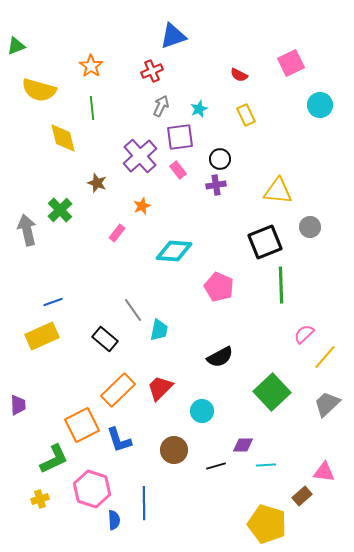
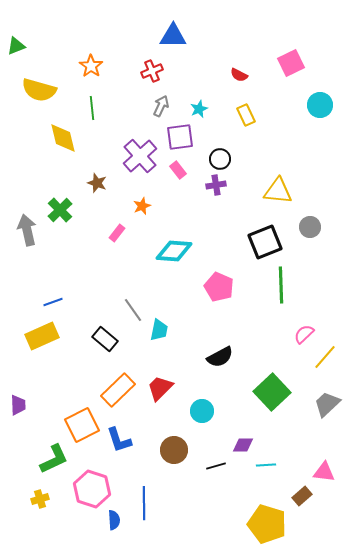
blue triangle at (173, 36): rotated 20 degrees clockwise
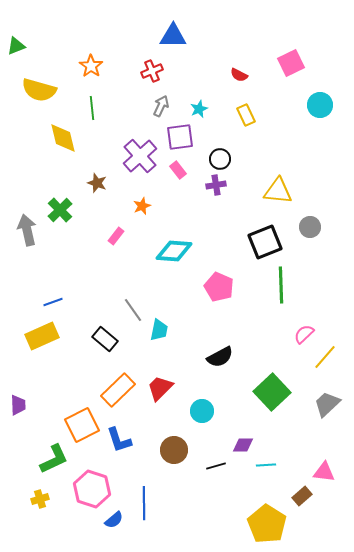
pink rectangle at (117, 233): moved 1 px left, 3 px down
blue semicircle at (114, 520): rotated 54 degrees clockwise
yellow pentagon at (267, 524): rotated 15 degrees clockwise
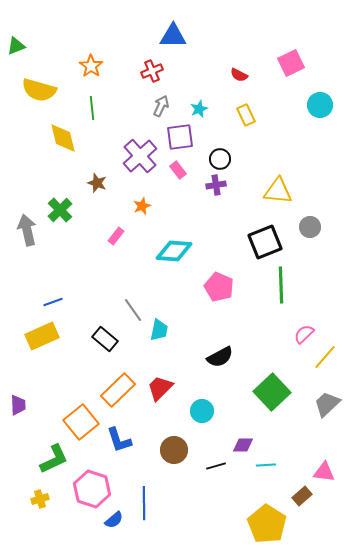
orange square at (82, 425): moved 1 px left, 3 px up; rotated 12 degrees counterclockwise
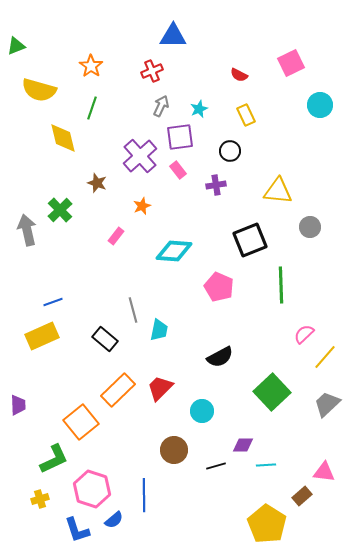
green line at (92, 108): rotated 25 degrees clockwise
black circle at (220, 159): moved 10 px right, 8 px up
black square at (265, 242): moved 15 px left, 2 px up
gray line at (133, 310): rotated 20 degrees clockwise
blue L-shape at (119, 440): moved 42 px left, 90 px down
blue line at (144, 503): moved 8 px up
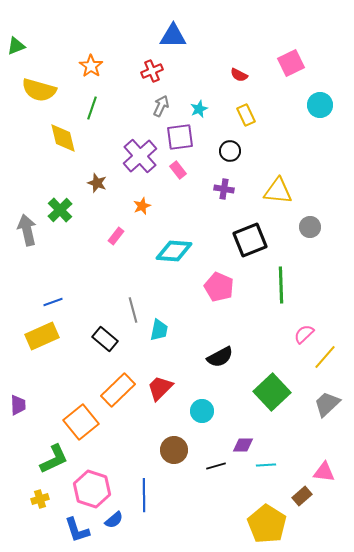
purple cross at (216, 185): moved 8 px right, 4 px down; rotated 18 degrees clockwise
